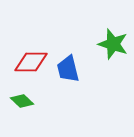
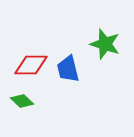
green star: moved 8 px left
red diamond: moved 3 px down
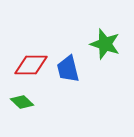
green diamond: moved 1 px down
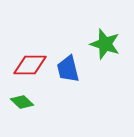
red diamond: moved 1 px left
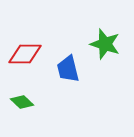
red diamond: moved 5 px left, 11 px up
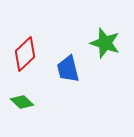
green star: moved 1 px up
red diamond: rotated 44 degrees counterclockwise
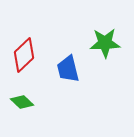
green star: rotated 20 degrees counterclockwise
red diamond: moved 1 px left, 1 px down
